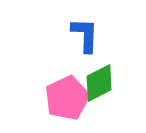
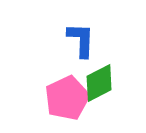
blue L-shape: moved 4 px left, 5 px down
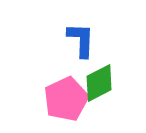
pink pentagon: moved 1 px left, 1 px down
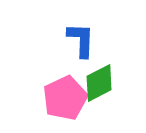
pink pentagon: moved 1 px left, 1 px up
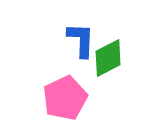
green diamond: moved 9 px right, 25 px up
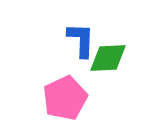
green diamond: rotated 24 degrees clockwise
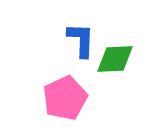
green diamond: moved 7 px right, 1 px down
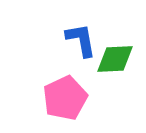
blue L-shape: rotated 12 degrees counterclockwise
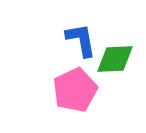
pink pentagon: moved 10 px right, 8 px up
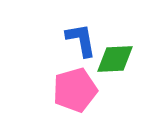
pink pentagon: rotated 9 degrees clockwise
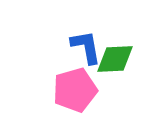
blue L-shape: moved 5 px right, 7 px down
